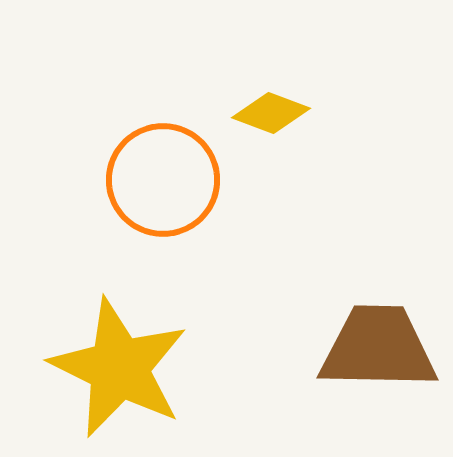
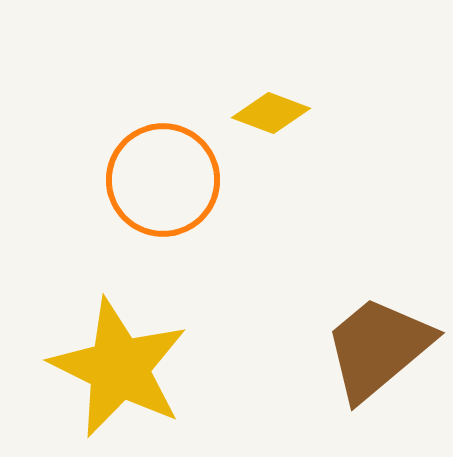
brown trapezoid: rotated 41 degrees counterclockwise
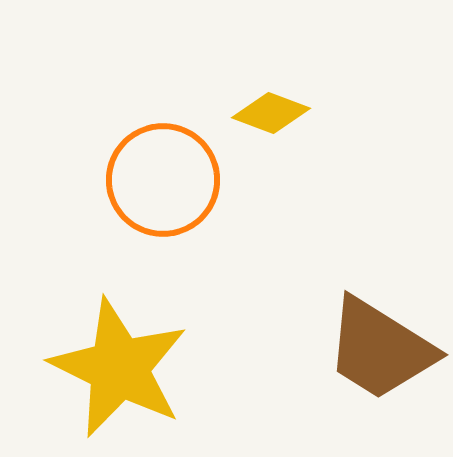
brown trapezoid: moved 2 px right, 1 px down; rotated 108 degrees counterclockwise
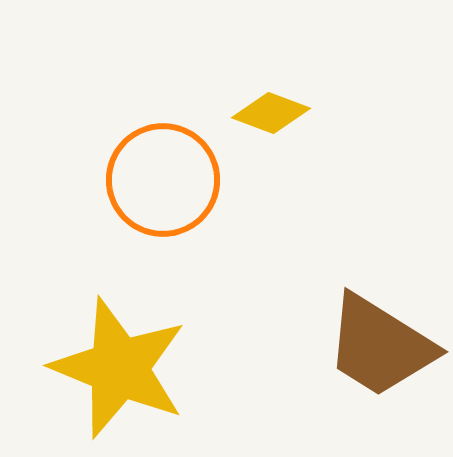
brown trapezoid: moved 3 px up
yellow star: rotated 4 degrees counterclockwise
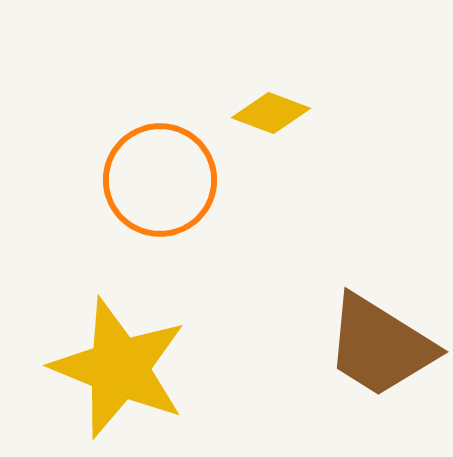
orange circle: moved 3 px left
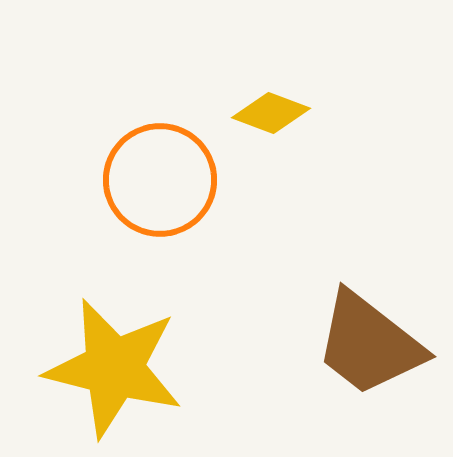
brown trapezoid: moved 11 px left, 2 px up; rotated 6 degrees clockwise
yellow star: moved 5 px left; rotated 8 degrees counterclockwise
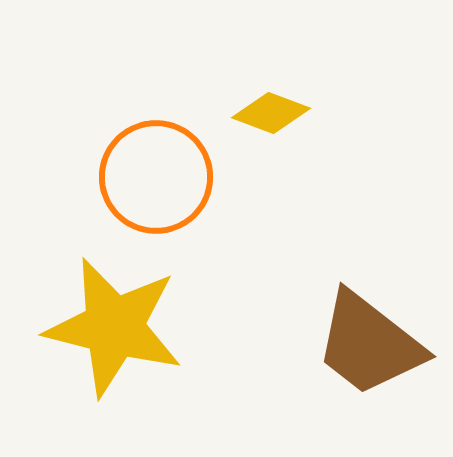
orange circle: moved 4 px left, 3 px up
yellow star: moved 41 px up
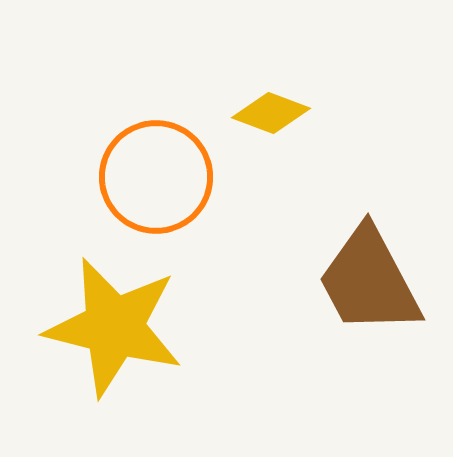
brown trapezoid: moved 63 px up; rotated 24 degrees clockwise
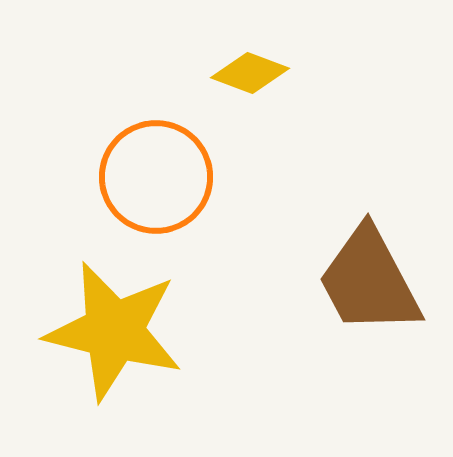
yellow diamond: moved 21 px left, 40 px up
yellow star: moved 4 px down
